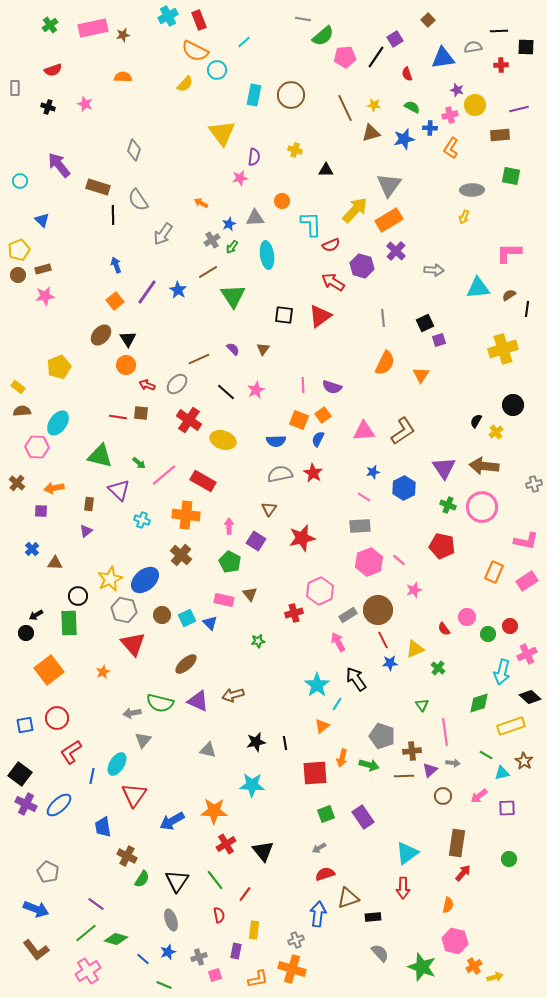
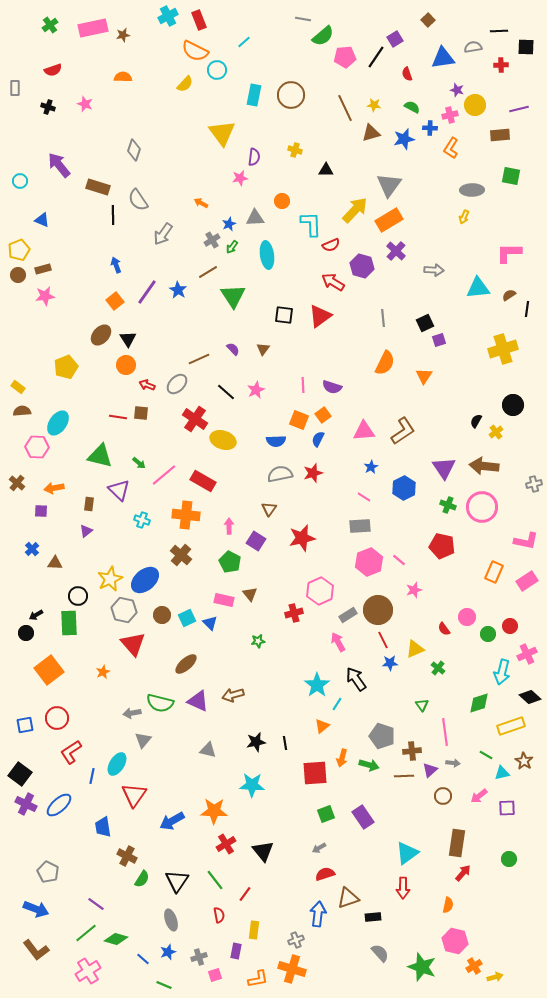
blue triangle at (42, 220): rotated 21 degrees counterclockwise
yellow pentagon at (59, 367): moved 7 px right
orange triangle at (421, 375): moved 3 px right, 1 px down
red cross at (189, 420): moved 6 px right, 1 px up
blue star at (373, 472): moved 2 px left, 5 px up; rotated 16 degrees counterclockwise
red star at (313, 473): rotated 24 degrees clockwise
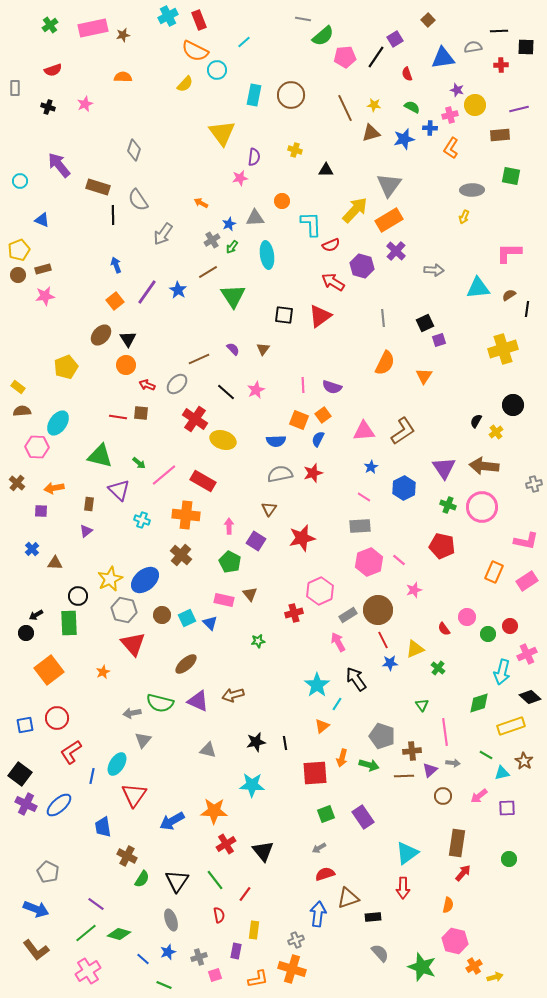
pink star at (85, 104): rotated 28 degrees clockwise
green diamond at (116, 939): moved 3 px right, 5 px up
